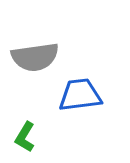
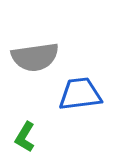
blue trapezoid: moved 1 px up
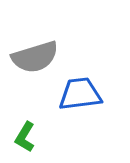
gray semicircle: rotated 9 degrees counterclockwise
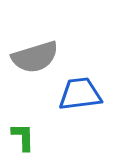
green L-shape: moved 2 px left; rotated 148 degrees clockwise
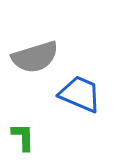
blue trapezoid: rotated 30 degrees clockwise
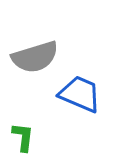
green L-shape: rotated 8 degrees clockwise
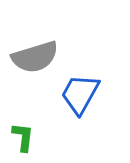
blue trapezoid: rotated 84 degrees counterclockwise
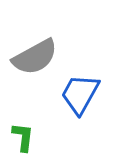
gray semicircle: rotated 12 degrees counterclockwise
